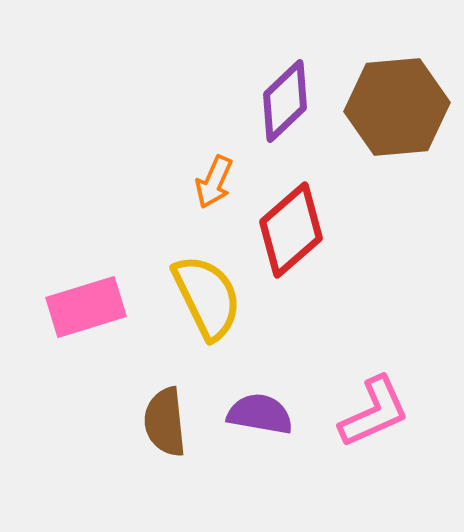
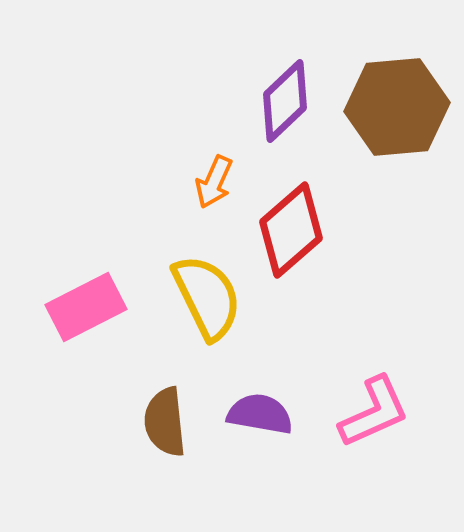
pink rectangle: rotated 10 degrees counterclockwise
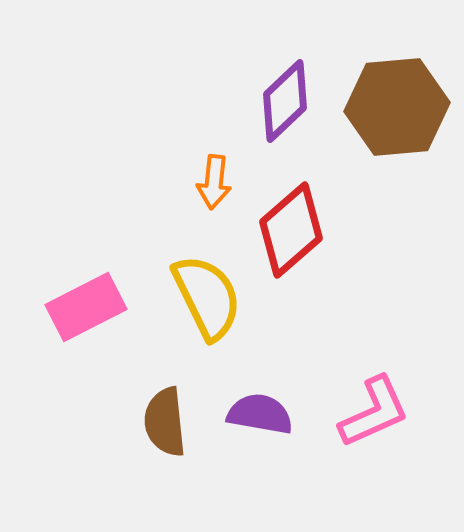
orange arrow: rotated 18 degrees counterclockwise
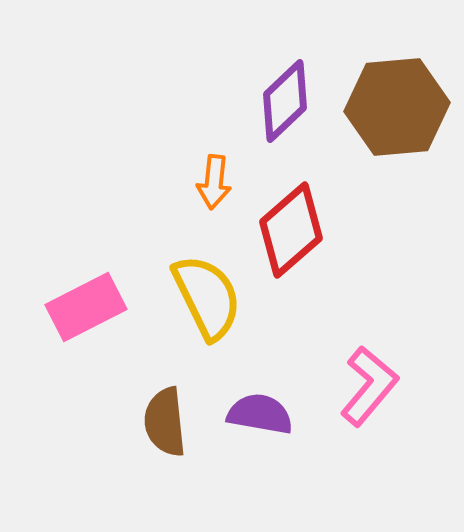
pink L-shape: moved 5 px left, 26 px up; rotated 26 degrees counterclockwise
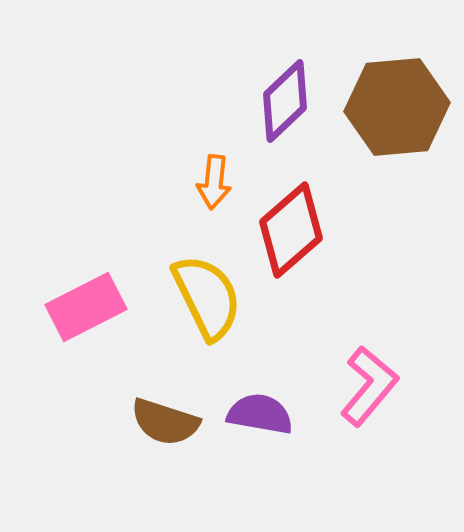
brown semicircle: rotated 66 degrees counterclockwise
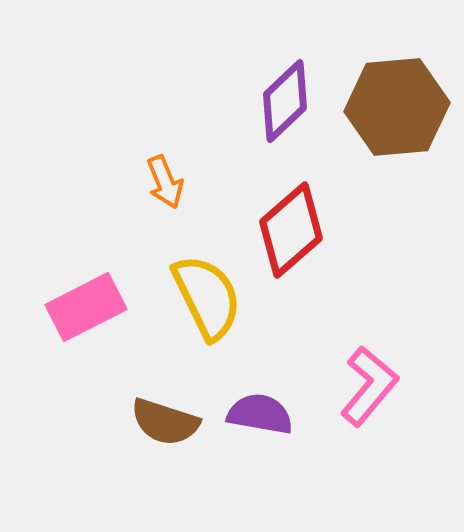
orange arrow: moved 49 px left; rotated 28 degrees counterclockwise
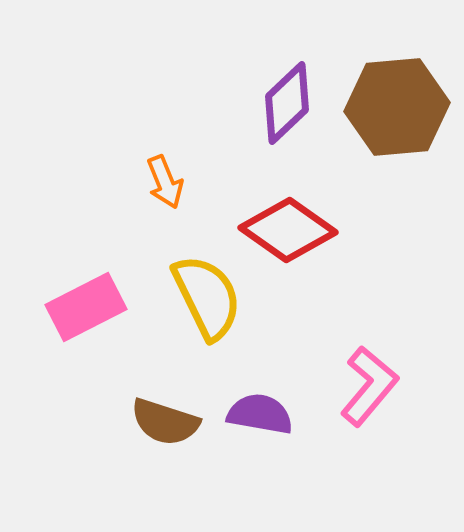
purple diamond: moved 2 px right, 2 px down
red diamond: moved 3 px left; rotated 76 degrees clockwise
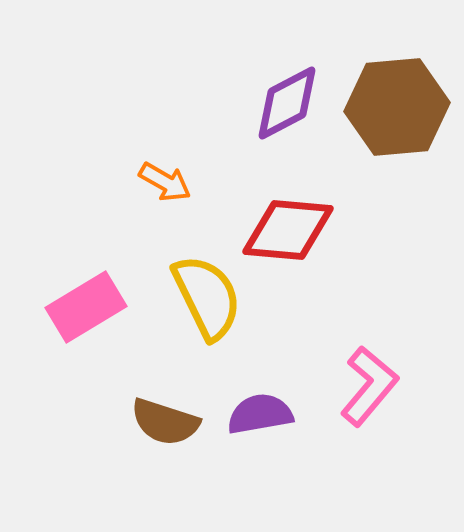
purple diamond: rotated 16 degrees clockwise
orange arrow: rotated 38 degrees counterclockwise
red diamond: rotated 30 degrees counterclockwise
pink rectangle: rotated 4 degrees counterclockwise
purple semicircle: rotated 20 degrees counterclockwise
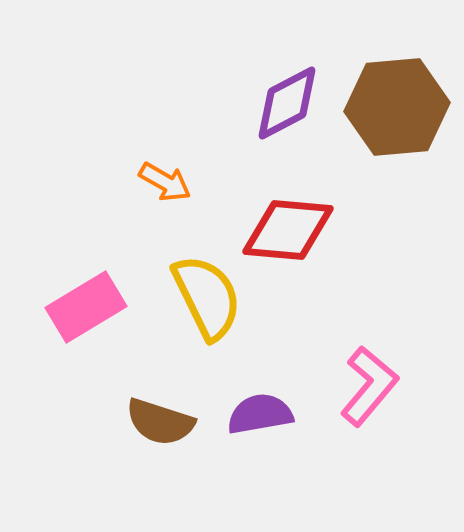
brown semicircle: moved 5 px left
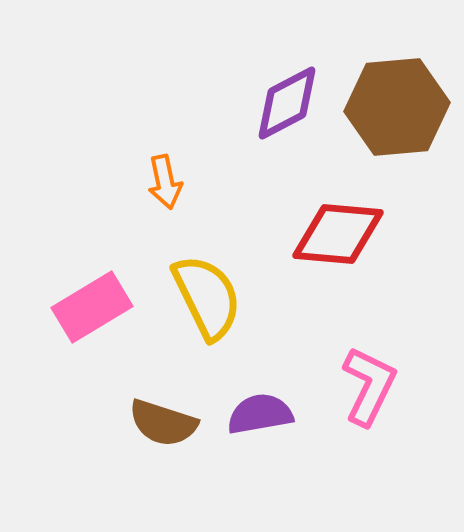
orange arrow: rotated 48 degrees clockwise
red diamond: moved 50 px right, 4 px down
pink rectangle: moved 6 px right
pink L-shape: rotated 14 degrees counterclockwise
brown semicircle: moved 3 px right, 1 px down
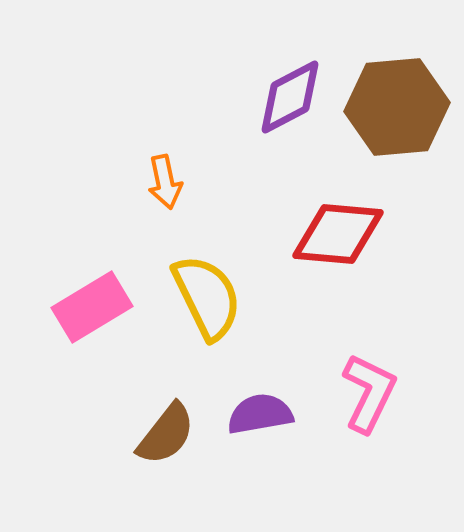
purple diamond: moved 3 px right, 6 px up
pink L-shape: moved 7 px down
brown semicircle: moved 3 px right, 11 px down; rotated 70 degrees counterclockwise
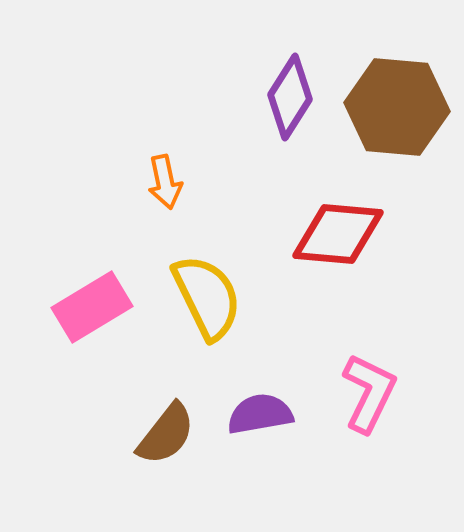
purple diamond: rotated 30 degrees counterclockwise
brown hexagon: rotated 10 degrees clockwise
